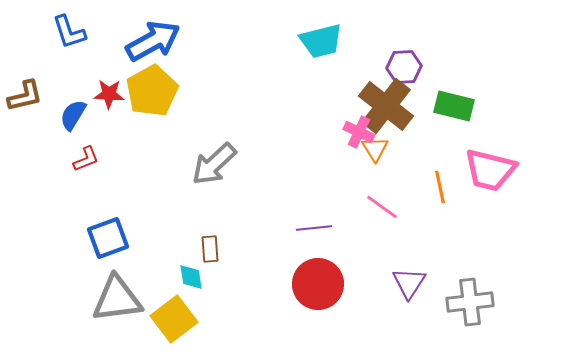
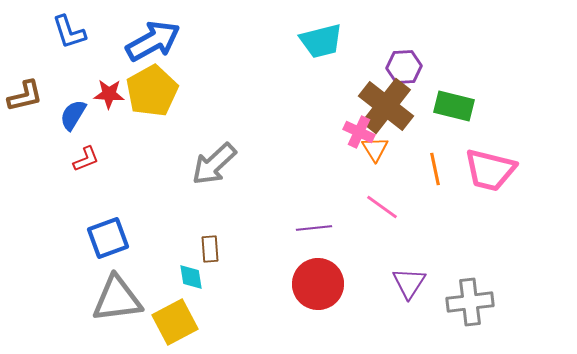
orange line: moved 5 px left, 18 px up
yellow square: moved 1 px right, 3 px down; rotated 9 degrees clockwise
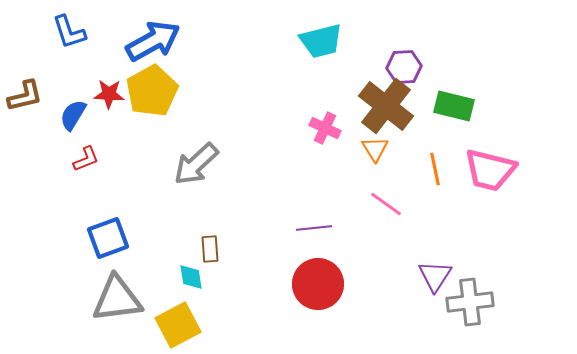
pink cross: moved 34 px left, 4 px up
gray arrow: moved 18 px left
pink line: moved 4 px right, 3 px up
purple triangle: moved 26 px right, 7 px up
yellow square: moved 3 px right, 3 px down
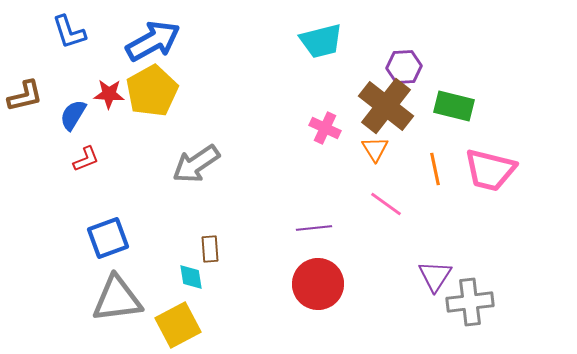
gray arrow: rotated 9 degrees clockwise
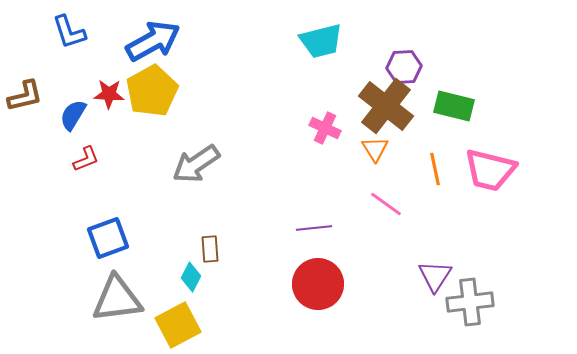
cyan diamond: rotated 36 degrees clockwise
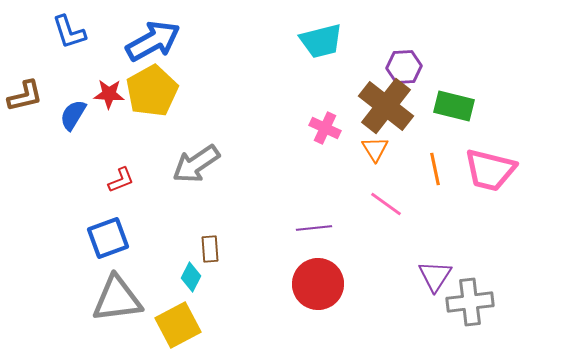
red L-shape: moved 35 px right, 21 px down
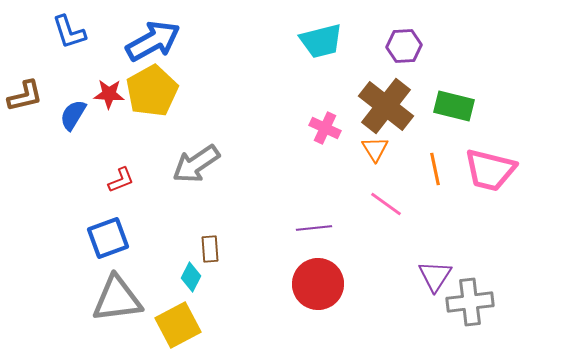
purple hexagon: moved 21 px up
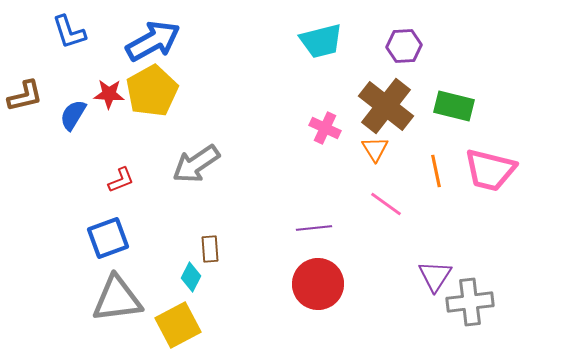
orange line: moved 1 px right, 2 px down
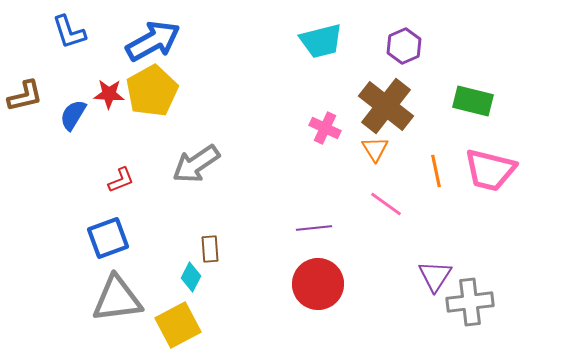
purple hexagon: rotated 20 degrees counterclockwise
green rectangle: moved 19 px right, 5 px up
